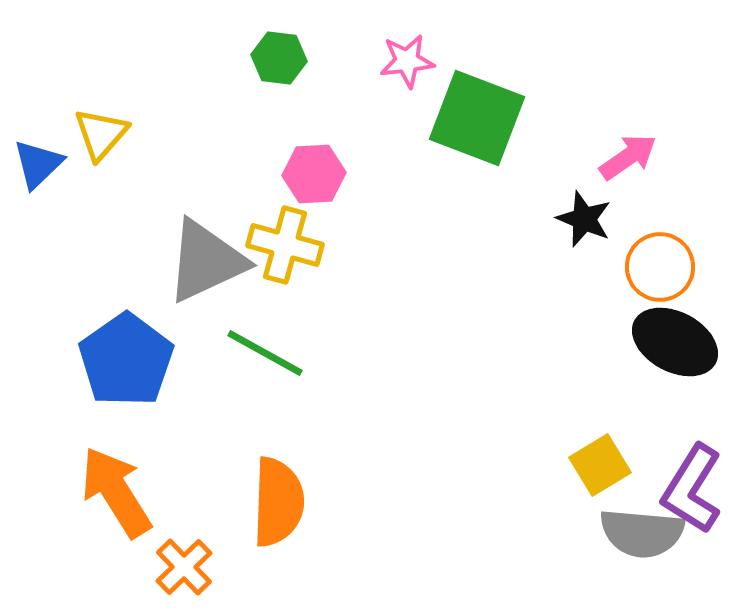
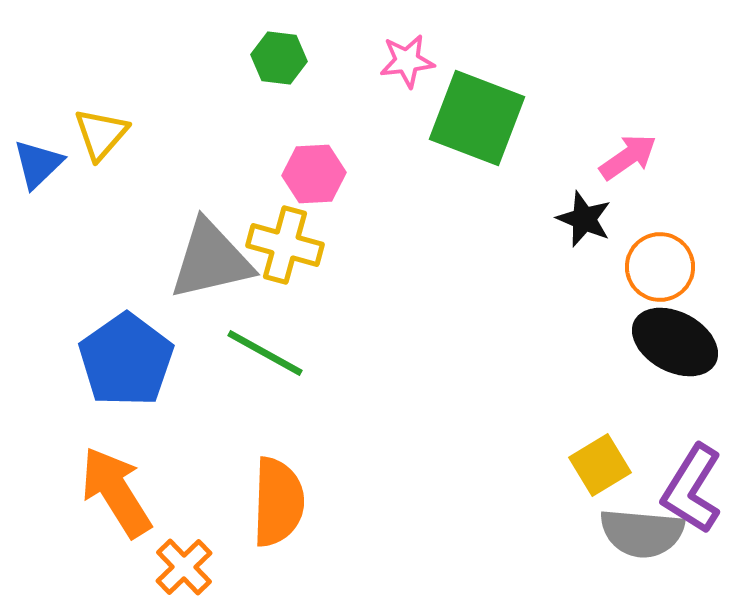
gray triangle: moved 5 px right, 1 px up; rotated 12 degrees clockwise
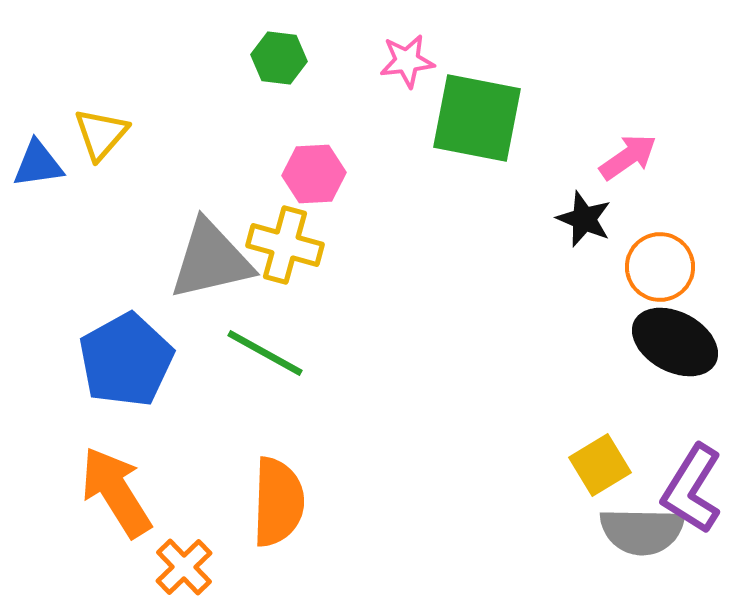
green square: rotated 10 degrees counterclockwise
blue triangle: rotated 36 degrees clockwise
blue pentagon: rotated 6 degrees clockwise
gray semicircle: moved 2 px up; rotated 4 degrees counterclockwise
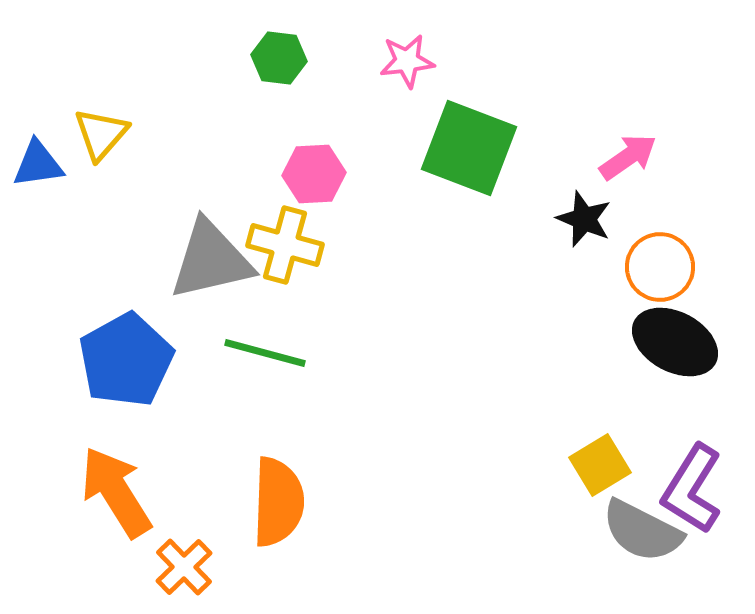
green square: moved 8 px left, 30 px down; rotated 10 degrees clockwise
green line: rotated 14 degrees counterclockwise
gray semicircle: rotated 26 degrees clockwise
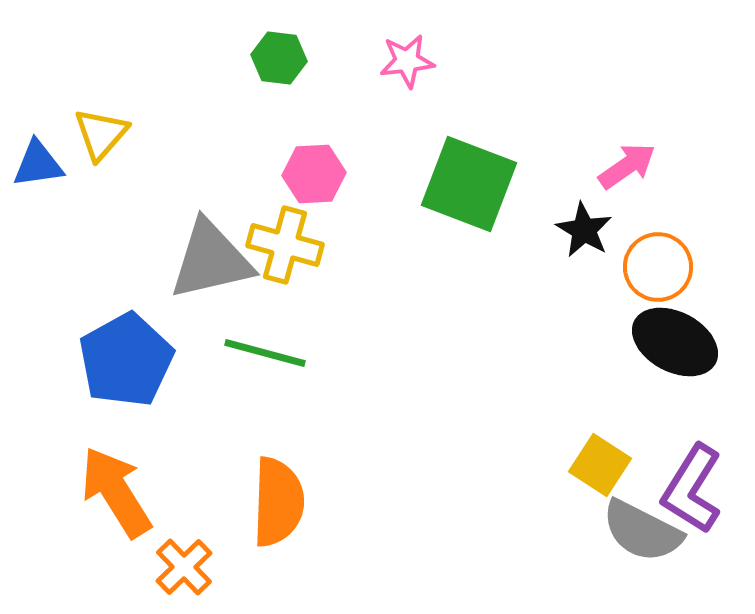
green square: moved 36 px down
pink arrow: moved 1 px left, 9 px down
black star: moved 11 px down; rotated 8 degrees clockwise
orange circle: moved 2 px left
yellow square: rotated 26 degrees counterclockwise
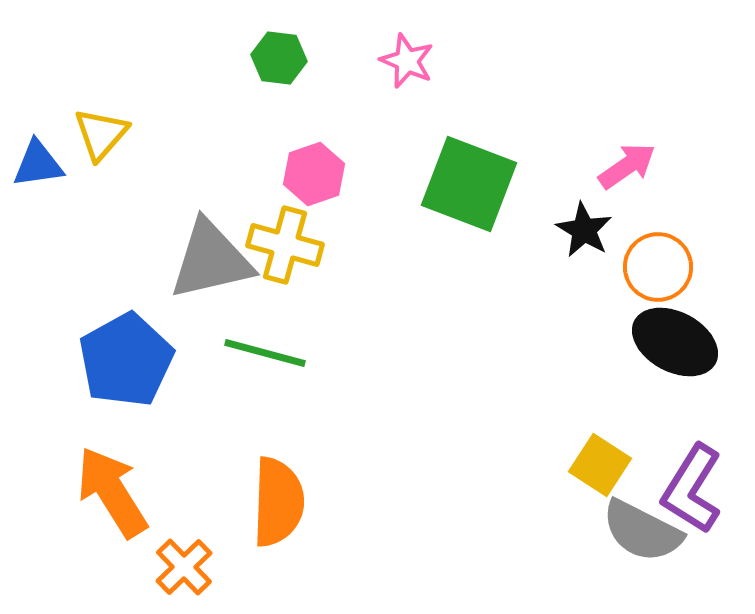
pink star: rotated 30 degrees clockwise
pink hexagon: rotated 16 degrees counterclockwise
orange arrow: moved 4 px left
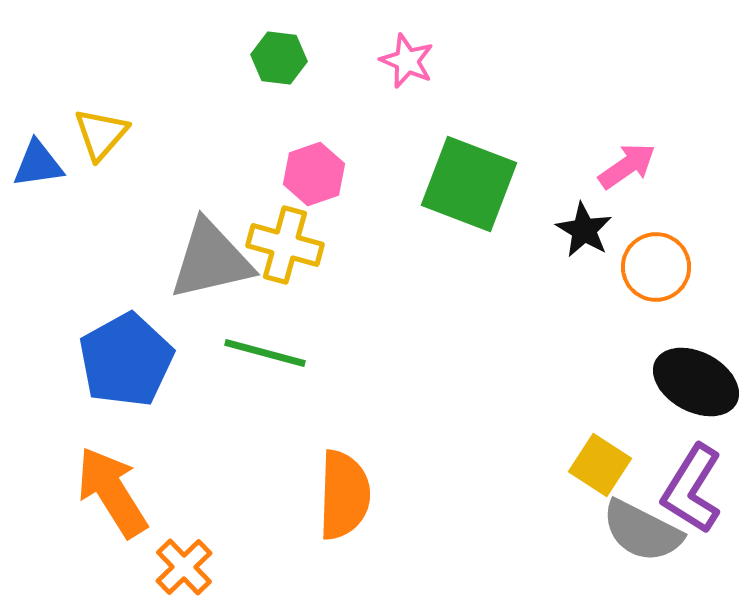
orange circle: moved 2 px left
black ellipse: moved 21 px right, 40 px down
orange semicircle: moved 66 px right, 7 px up
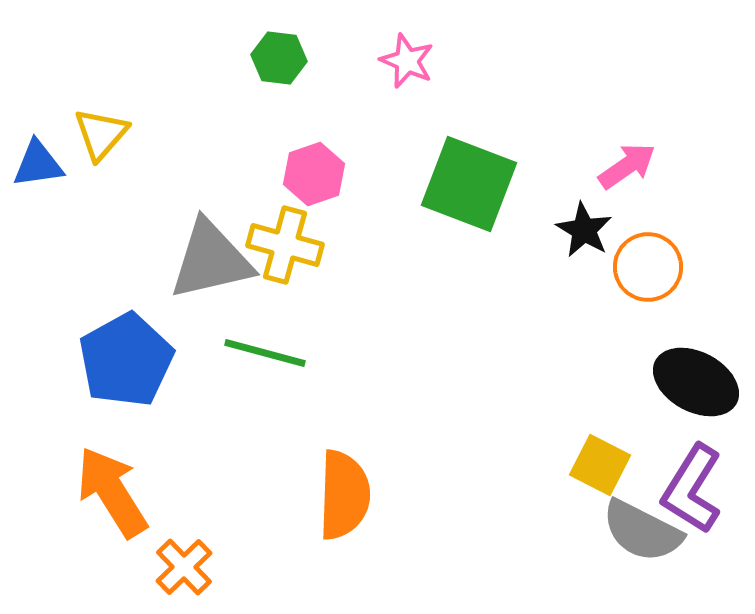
orange circle: moved 8 px left
yellow square: rotated 6 degrees counterclockwise
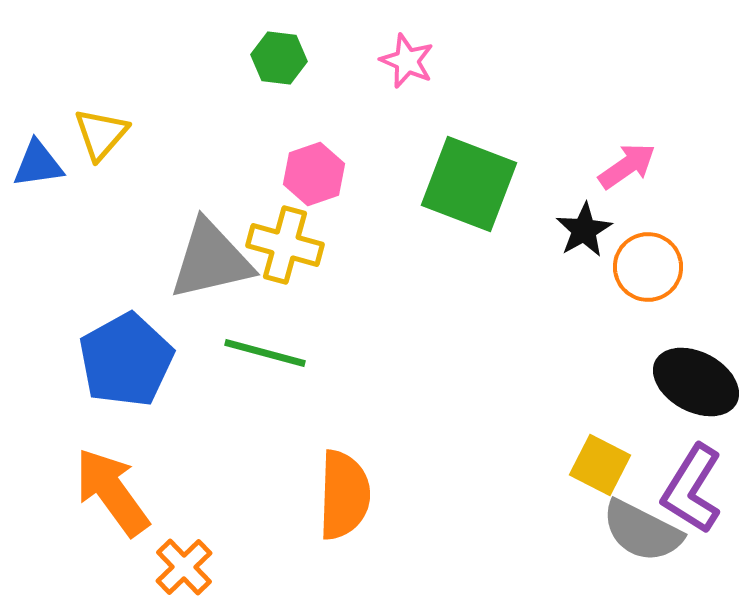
black star: rotated 12 degrees clockwise
orange arrow: rotated 4 degrees counterclockwise
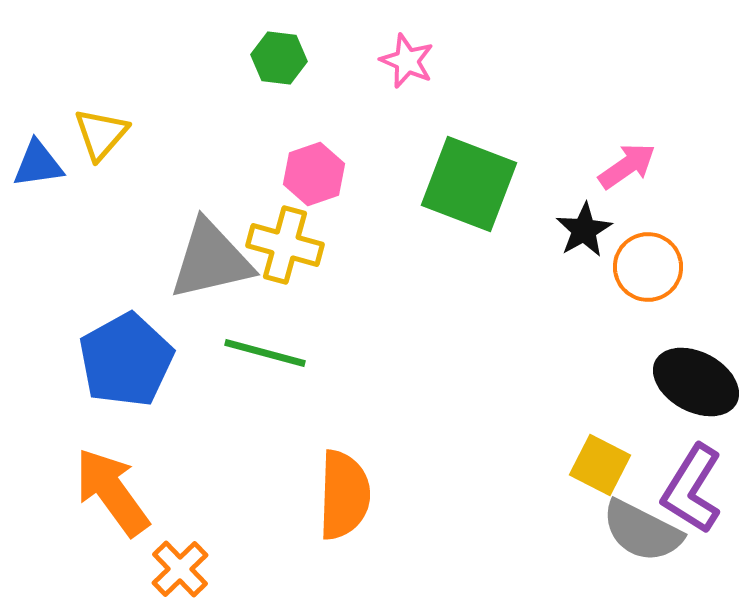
orange cross: moved 4 px left, 2 px down
